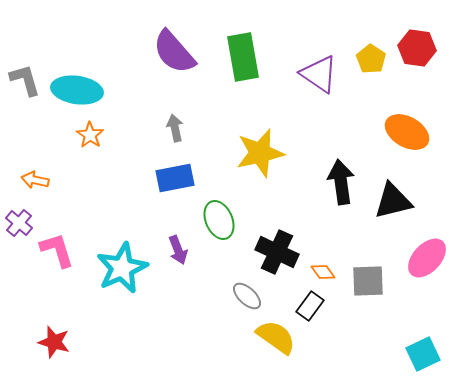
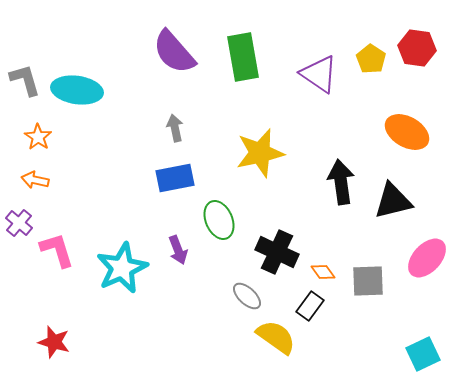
orange star: moved 52 px left, 2 px down
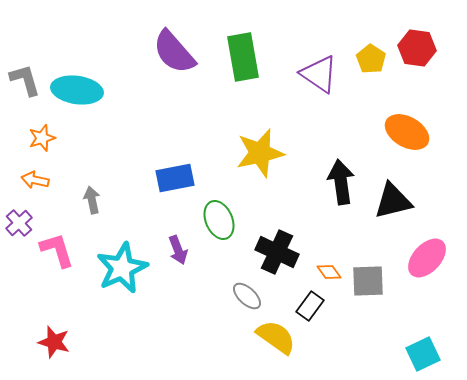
gray arrow: moved 83 px left, 72 px down
orange star: moved 4 px right, 1 px down; rotated 20 degrees clockwise
purple cross: rotated 8 degrees clockwise
orange diamond: moved 6 px right
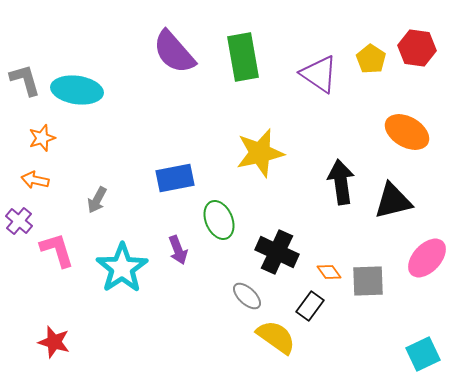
gray arrow: moved 5 px right; rotated 140 degrees counterclockwise
purple cross: moved 2 px up; rotated 8 degrees counterclockwise
cyan star: rotated 9 degrees counterclockwise
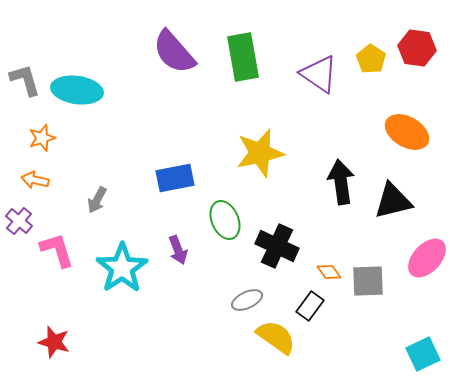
green ellipse: moved 6 px right
black cross: moved 6 px up
gray ellipse: moved 4 px down; rotated 68 degrees counterclockwise
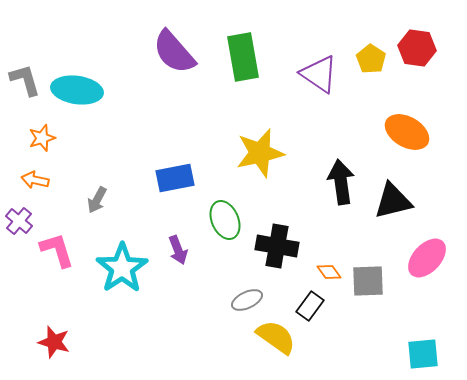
black cross: rotated 15 degrees counterclockwise
cyan square: rotated 20 degrees clockwise
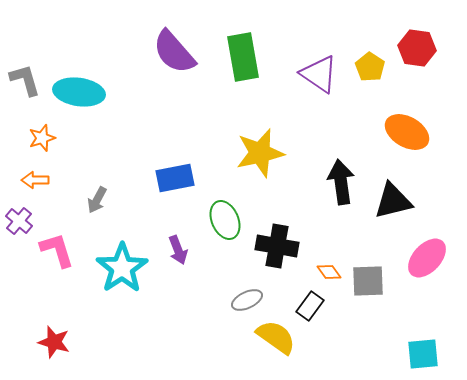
yellow pentagon: moved 1 px left, 8 px down
cyan ellipse: moved 2 px right, 2 px down
orange arrow: rotated 12 degrees counterclockwise
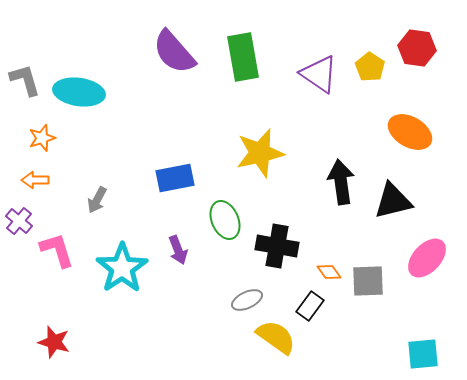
orange ellipse: moved 3 px right
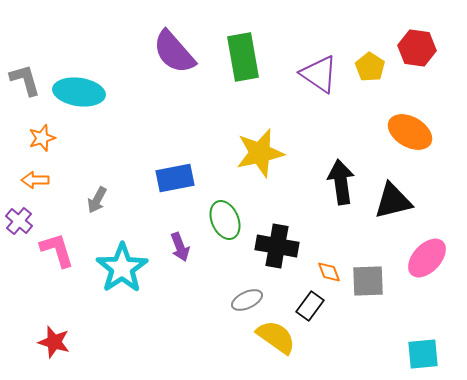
purple arrow: moved 2 px right, 3 px up
orange diamond: rotated 15 degrees clockwise
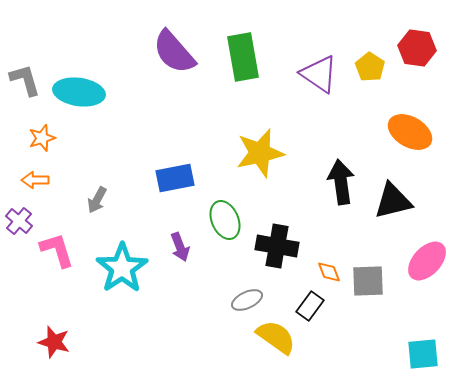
pink ellipse: moved 3 px down
